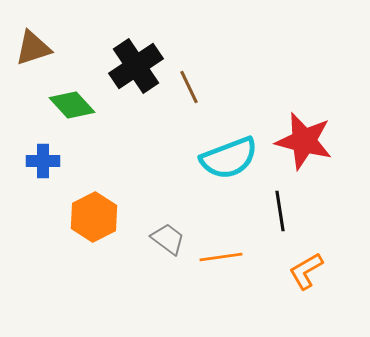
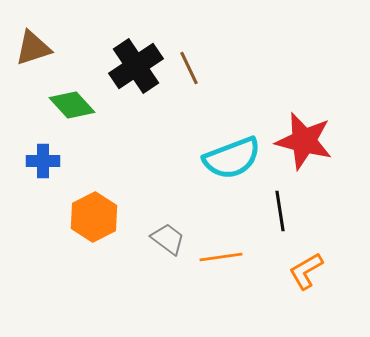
brown line: moved 19 px up
cyan semicircle: moved 3 px right
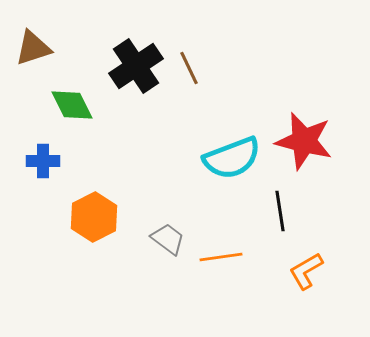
green diamond: rotated 15 degrees clockwise
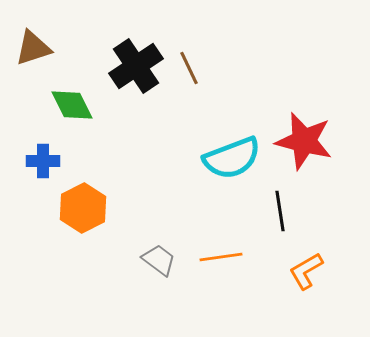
orange hexagon: moved 11 px left, 9 px up
gray trapezoid: moved 9 px left, 21 px down
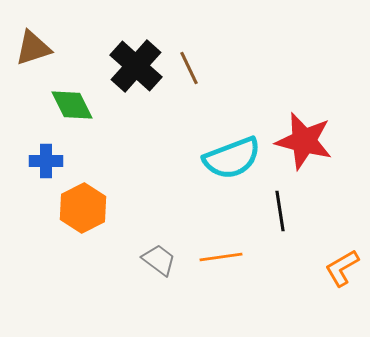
black cross: rotated 14 degrees counterclockwise
blue cross: moved 3 px right
orange L-shape: moved 36 px right, 3 px up
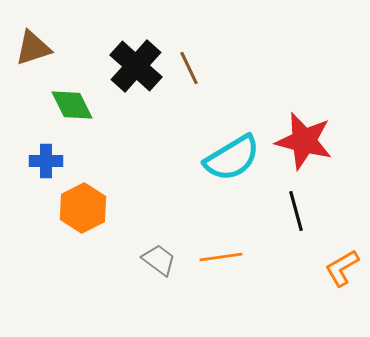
cyan semicircle: rotated 10 degrees counterclockwise
black line: moved 16 px right; rotated 6 degrees counterclockwise
